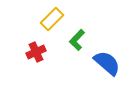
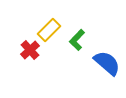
yellow rectangle: moved 3 px left, 11 px down
red cross: moved 6 px left, 2 px up; rotated 18 degrees counterclockwise
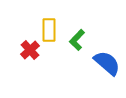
yellow rectangle: rotated 45 degrees counterclockwise
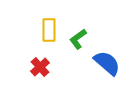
green L-shape: moved 1 px right, 1 px up; rotated 10 degrees clockwise
red cross: moved 10 px right, 17 px down
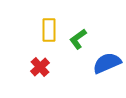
blue semicircle: rotated 64 degrees counterclockwise
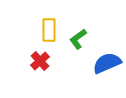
red cross: moved 6 px up
